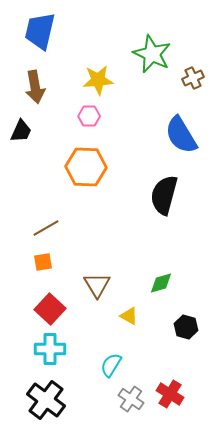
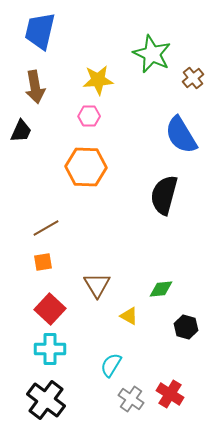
brown cross: rotated 15 degrees counterclockwise
green diamond: moved 6 px down; rotated 10 degrees clockwise
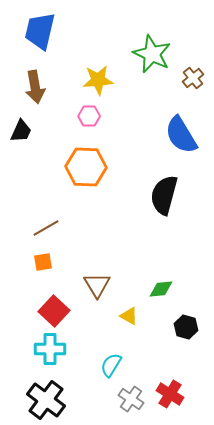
red square: moved 4 px right, 2 px down
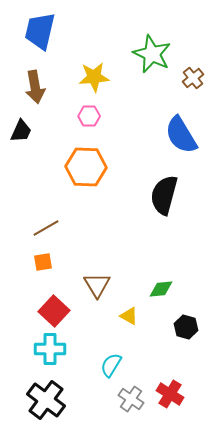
yellow star: moved 4 px left, 3 px up
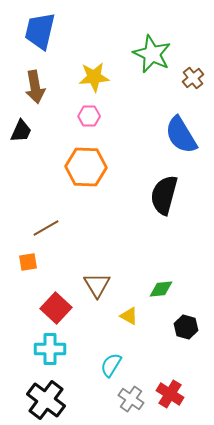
orange square: moved 15 px left
red square: moved 2 px right, 3 px up
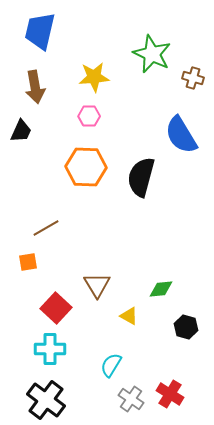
brown cross: rotated 35 degrees counterclockwise
black semicircle: moved 23 px left, 18 px up
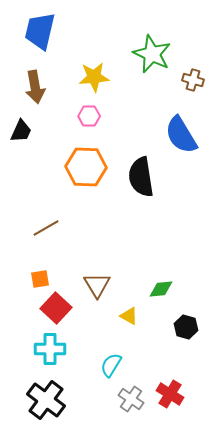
brown cross: moved 2 px down
black semicircle: rotated 24 degrees counterclockwise
orange square: moved 12 px right, 17 px down
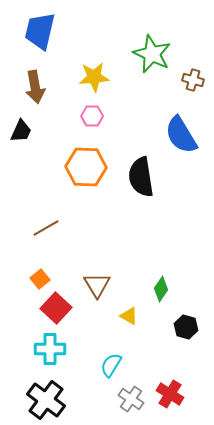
pink hexagon: moved 3 px right
orange square: rotated 30 degrees counterclockwise
green diamond: rotated 50 degrees counterclockwise
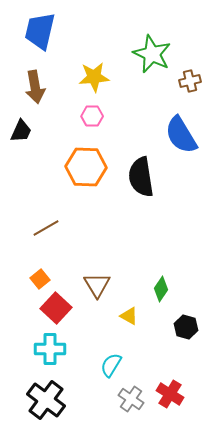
brown cross: moved 3 px left, 1 px down; rotated 30 degrees counterclockwise
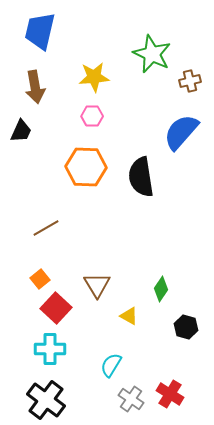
blue semicircle: moved 3 px up; rotated 72 degrees clockwise
